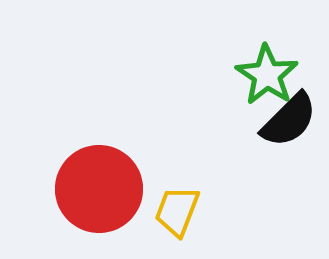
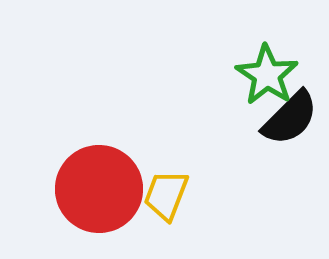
black semicircle: moved 1 px right, 2 px up
yellow trapezoid: moved 11 px left, 16 px up
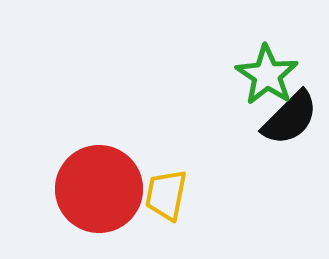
yellow trapezoid: rotated 10 degrees counterclockwise
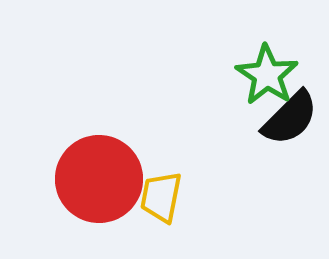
red circle: moved 10 px up
yellow trapezoid: moved 5 px left, 2 px down
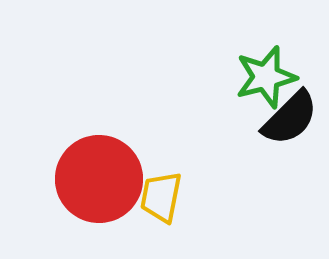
green star: moved 1 px left, 2 px down; rotated 24 degrees clockwise
